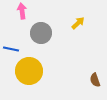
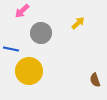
pink arrow: rotated 126 degrees counterclockwise
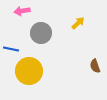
pink arrow: rotated 35 degrees clockwise
brown semicircle: moved 14 px up
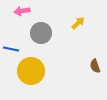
yellow circle: moved 2 px right
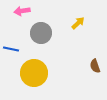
yellow circle: moved 3 px right, 2 px down
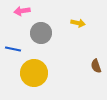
yellow arrow: rotated 56 degrees clockwise
blue line: moved 2 px right
brown semicircle: moved 1 px right
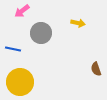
pink arrow: rotated 28 degrees counterclockwise
brown semicircle: moved 3 px down
yellow circle: moved 14 px left, 9 px down
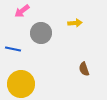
yellow arrow: moved 3 px left; rotated 16 degrees counterclockwise
brown semicircle: moved 12 px left
yellow circle: moved 1 px right, 2 px down
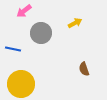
pink arrow: moved 2 px right
yellow arrow: rotated 24 degrees counterclockwise
